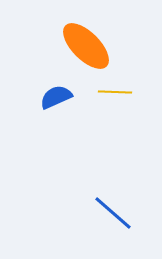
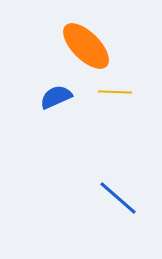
blue line: moved 5 px right, 15 px up
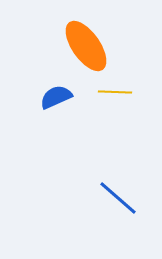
orange ellipse: rotated 10 degrees clockwise
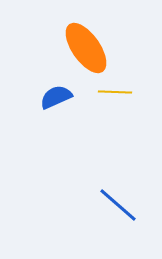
orange ellipse: moved 2 px down
blue line: moved 7 px down
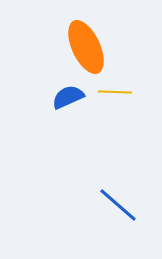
orange ellipse: moved 1 px up; rotated 10 degrees clockwise
blue semicircle: moved 12 px right
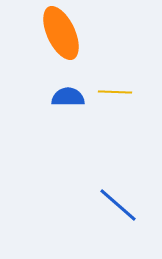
orange ellipse: moved 25 px left, 14 px up
blue semicircle: rotated 24 degrees clockwise
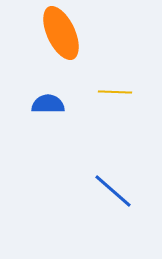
blue semicircle: moved 20 px left, 7 px down
blue line: moved 5 px left, 14 px up
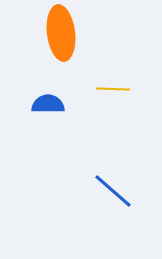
orange ellipse: rotated 18 degrees clockwise
yellow line: moved 2 px left, 3 px up
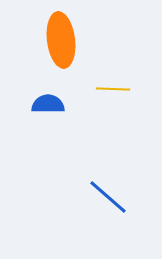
orange ellipse: moved 7 px down
blue line: moved 5 px left, 6 px down
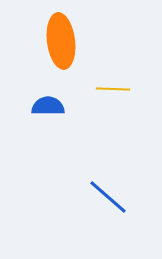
orange ellipse: moved 1 px down
blue semicircle: moved 2 px down
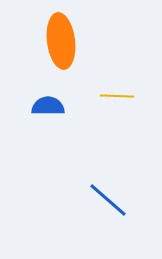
yellow line: moved 4 px right, 7 px down
blue line: moved 3 px down
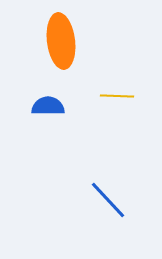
blue line: rotated 6 degrees clockwise
